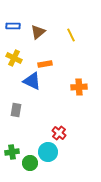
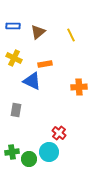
cyan circle: moved 1 px right
green circle: moved 1 px left, 4 px up
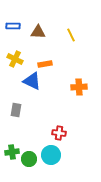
brown triangle: rotated 42 degrees clockwise
yellow cross: moved 1 px right, 1 px down
red cross: rotated 32 degrees counterclockwise
cyan circle: moved 2 px right, 3 px down
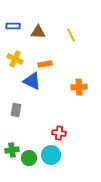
green cross: moved 2 px up
green circle: moved 1 px up
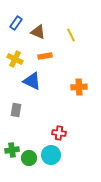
blue rectangle: moved 3 px right, 3 px up; rotated 56 degrees counterclockwise
brown triangle: rotated 21 degrees clockwise
orange rectangle: moved 8 px up
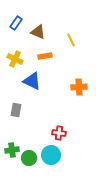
yellow line: moved 5 px down
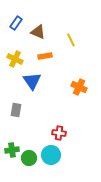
blue triangle: rotated 30 degrees clockwise
orange cross: rotated 28 degrees clockwise
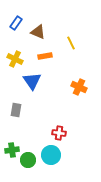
yellow line: moved 3 px down
green circle: moved 1 px left, 2 px down
